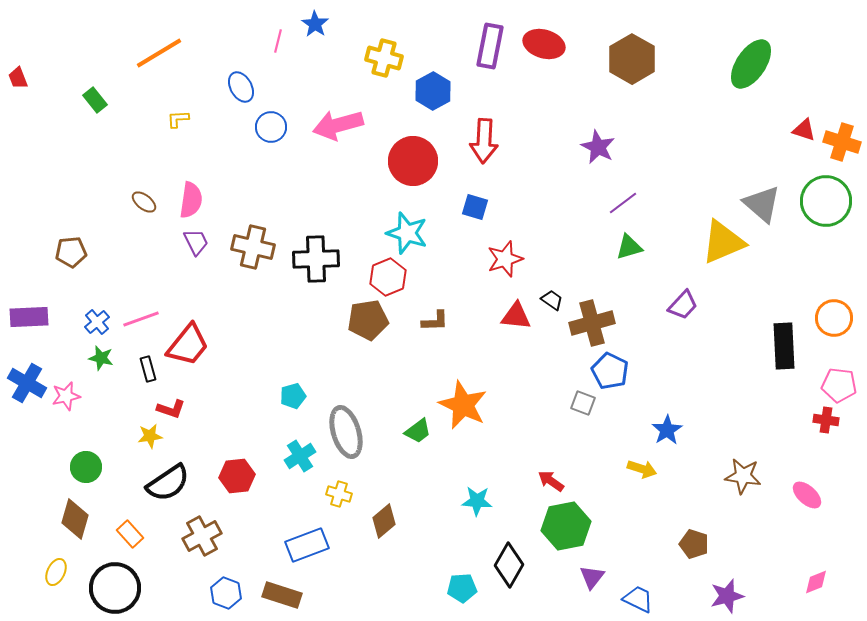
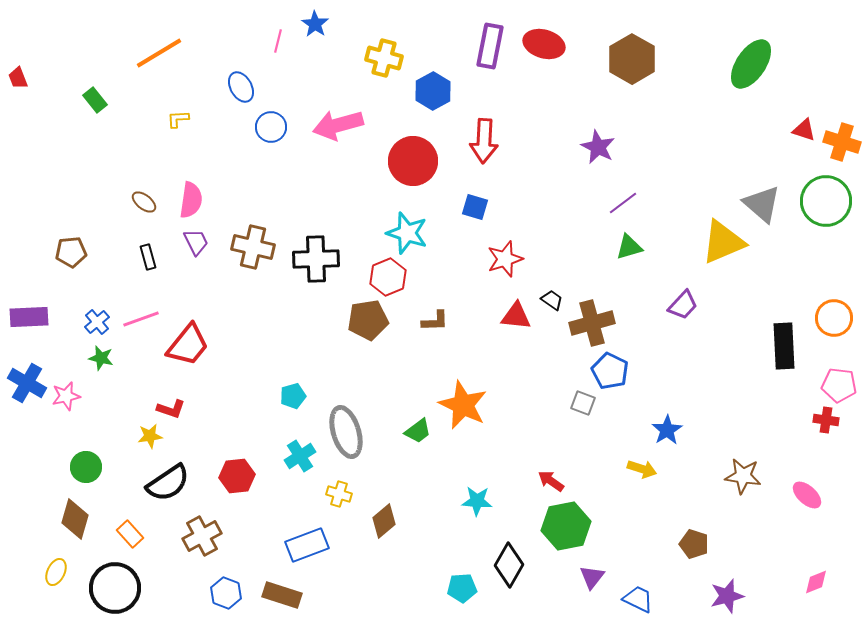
black rectangle at (148, 369): moved 112 px up
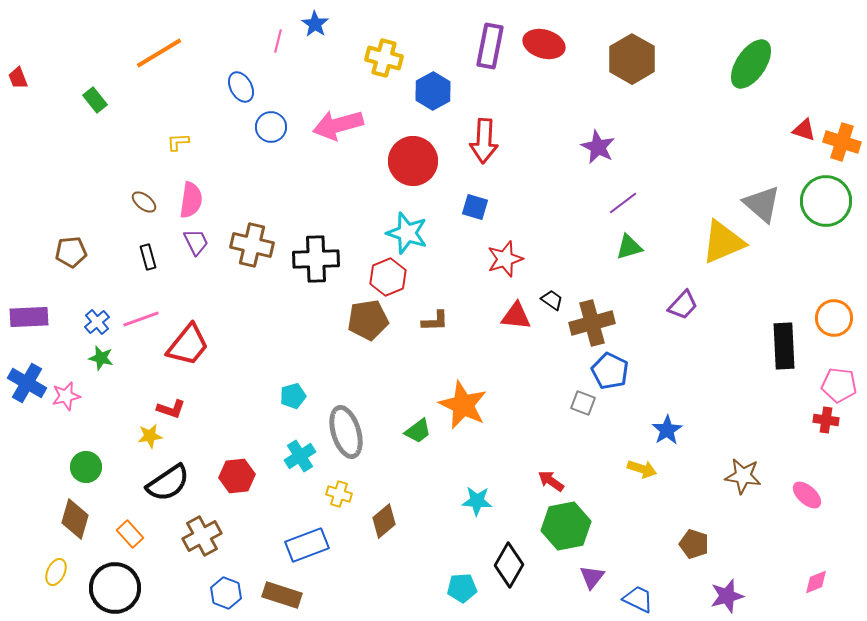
yellow L-shape at (178, 119): moved 23 px down
brown cross at (253, 247): moved 1 px left, 2 px up
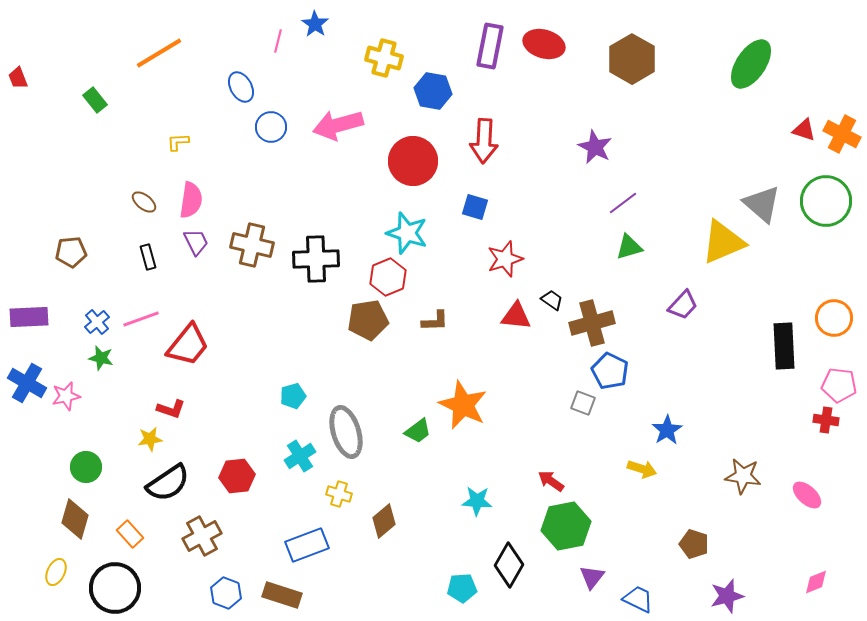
blue hexagon at (433, 91): rotated 21 degrees counterclockwise
orange cross at (842, 142): moved 8 px up; rotated 9 degrees clockwise
purple star at (598, 147): moved 3 px left
yellow star at (150, 436): moved 3 px down
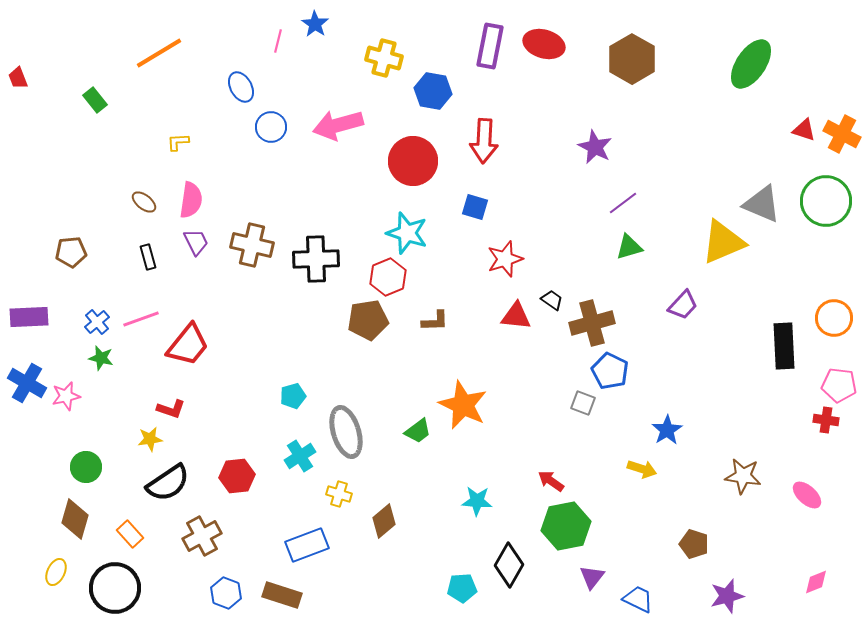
gray triangle at (762, 204): rotated 18 degrees counterclockwise
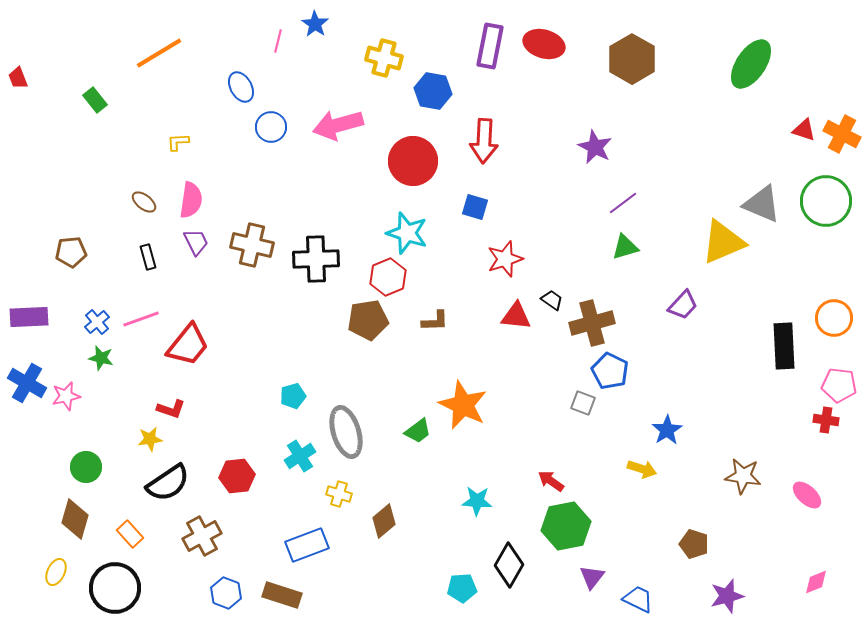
green triangle at (629, 247): moved 4 px left
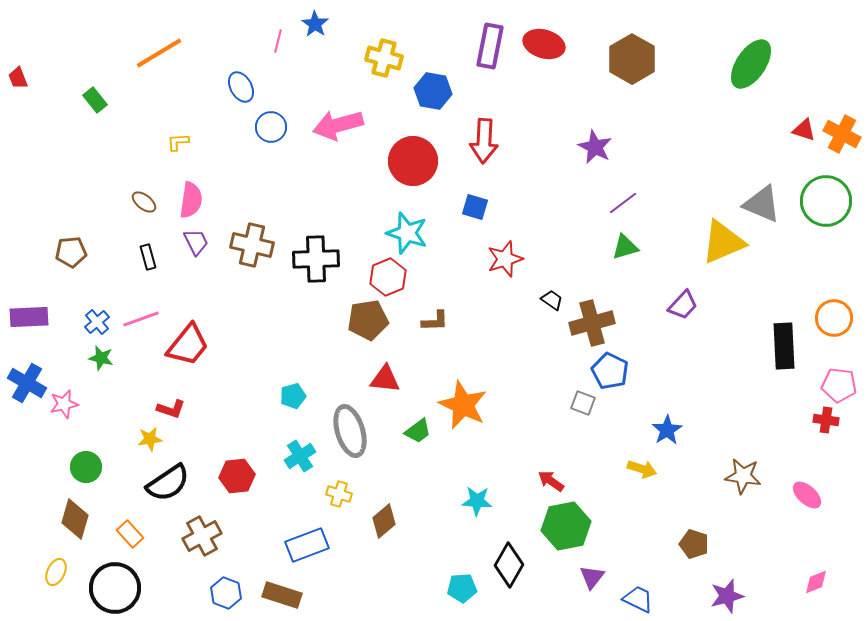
red triangle at (516, 316): moved 131 px left, 63 px down
pink star at (66, 396): moved 2 px left, 8 px down
gray ellipse at (346, 432): moved 4 px right, 1 px up
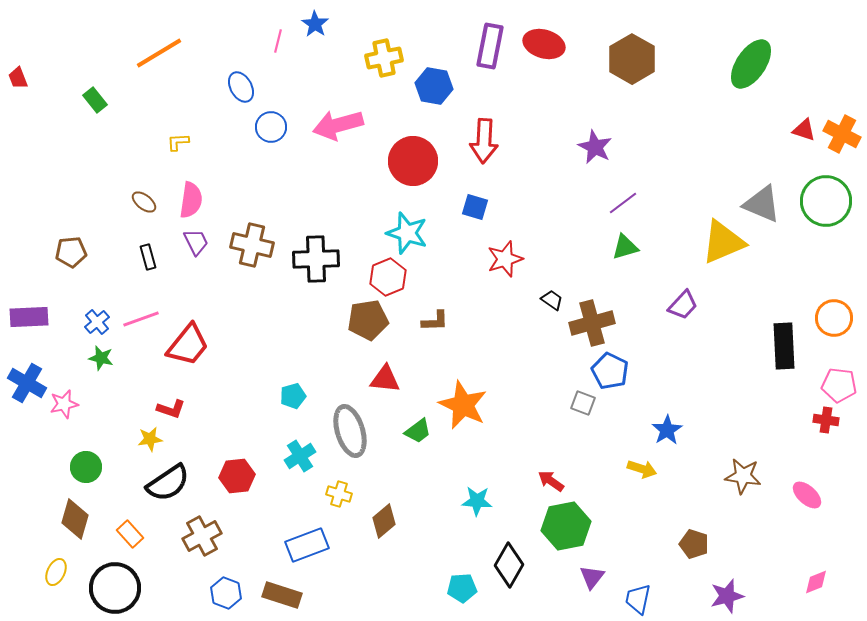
yellow cross at (384, 58): rotated 27 degrees counterclockwise
blue hexagon at (433, 91): moved 1 px right, 5 px up
blue trapezoid at (638, 599): rotated 104 degrees counterclockwise
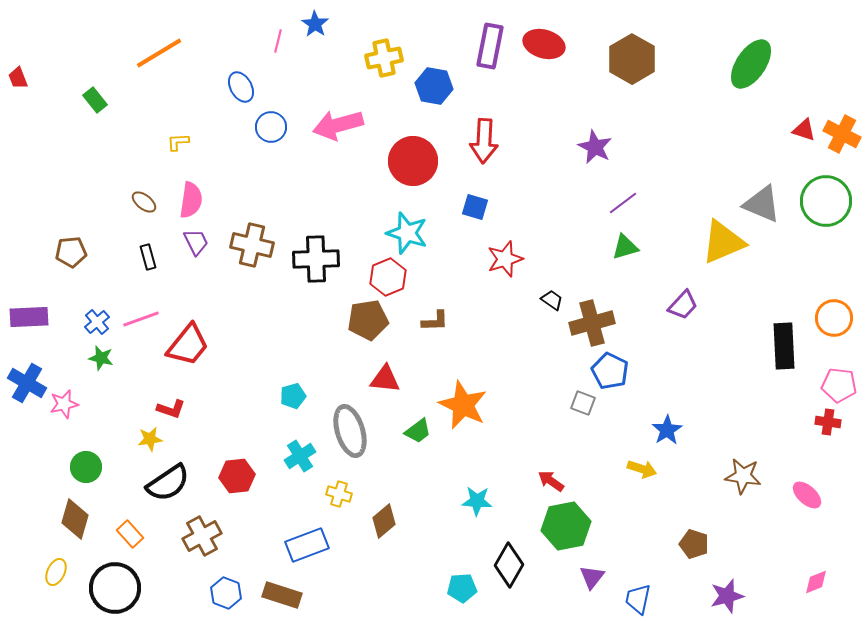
red cross at (826, 420): moved 2 px right, 2 px down
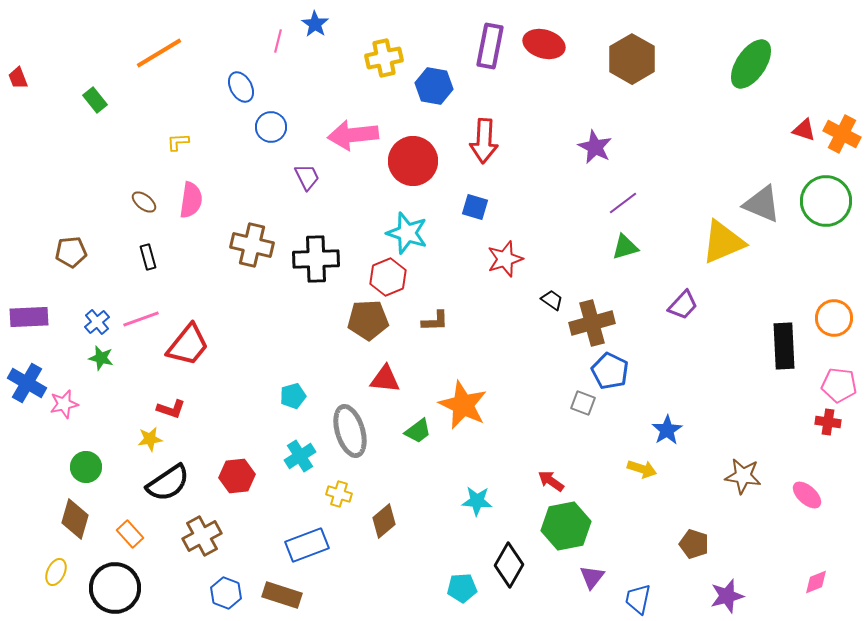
pink arrow at (338, 125): moved 15 px right, 10 px down; rotated 9 degrees clockwise
purple trapezoid at (196, 242): moved 111 px right, 65 px up
brown pentagon at (368, 320): rotated 6 degrees clockwise
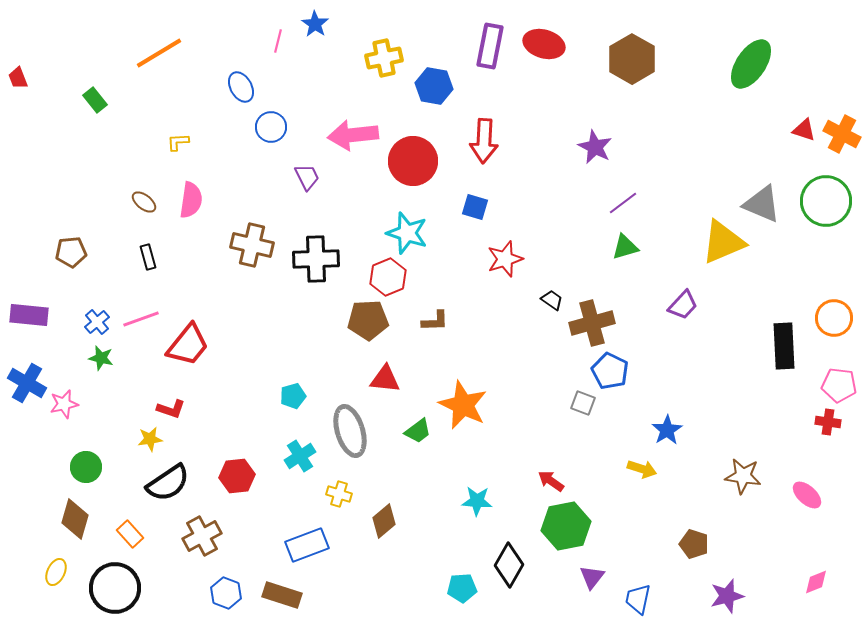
purple rectangle at (29, 317): moved 2 px up; rotated 9 degrees clockwise
